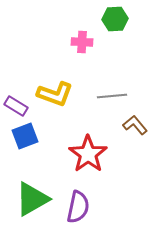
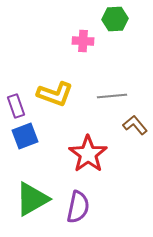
pink cross: moved 1 px right, 1 px up
purple rectangle: rotated 40 degrees clockwise
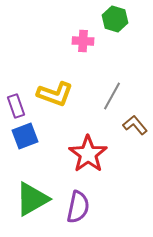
green hexagon: rotated 20 degrees clockwise
gray line: rotated 56 degrees counterclockwise
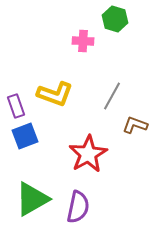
brown L-shape: rotated 30 degrees counterclockwise
red star: rotated 6 degrees clockwise
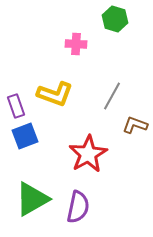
pink cross: moved 7 px left, 3 px down
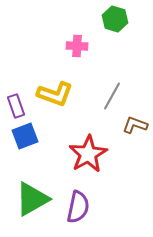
pink cross: moved 1 px right, 2 px down
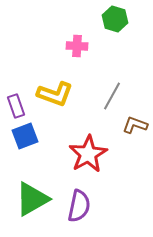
purple semicircle: moved 1 px right, 1 px up
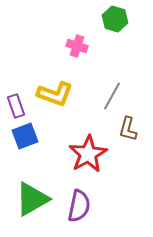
pink cross: rotated 15 degrees clockwise
brown L-shape: moved 7 px left, 4 px down; rotated 95 degrees counterclockwise
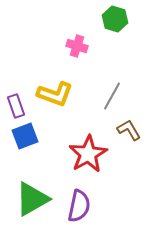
brown L-shape: moved 1 px right, 1 px down; rotated 135 degrees clockwise
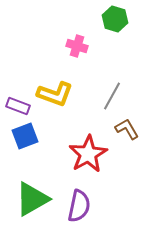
purple rectangle: moved 2 px right; rotated 50 degrees counterclockwise
brown L-shape: moved 2 px left, 1 px up
